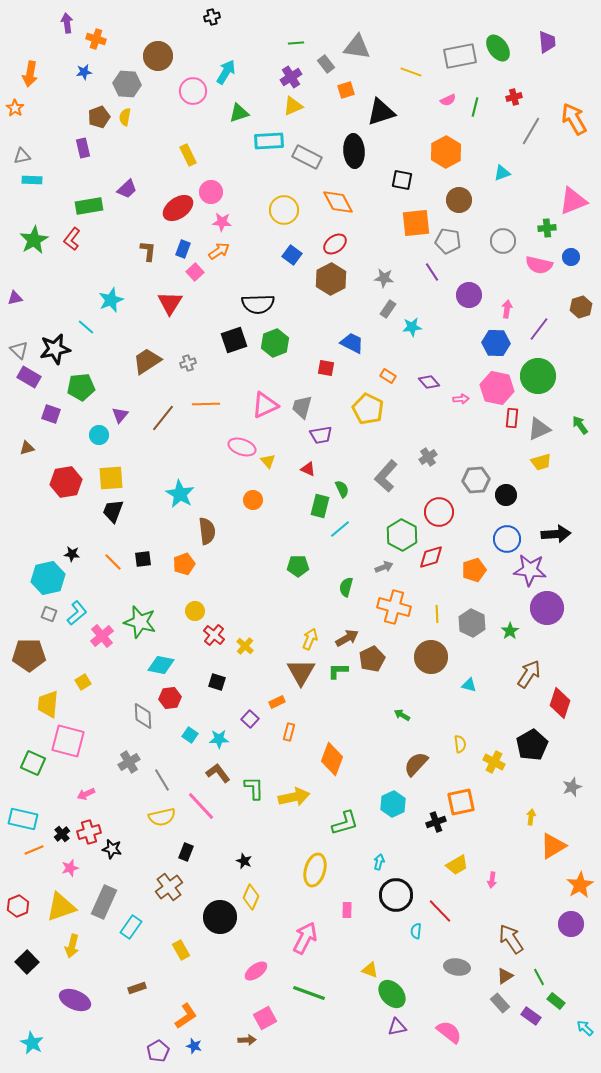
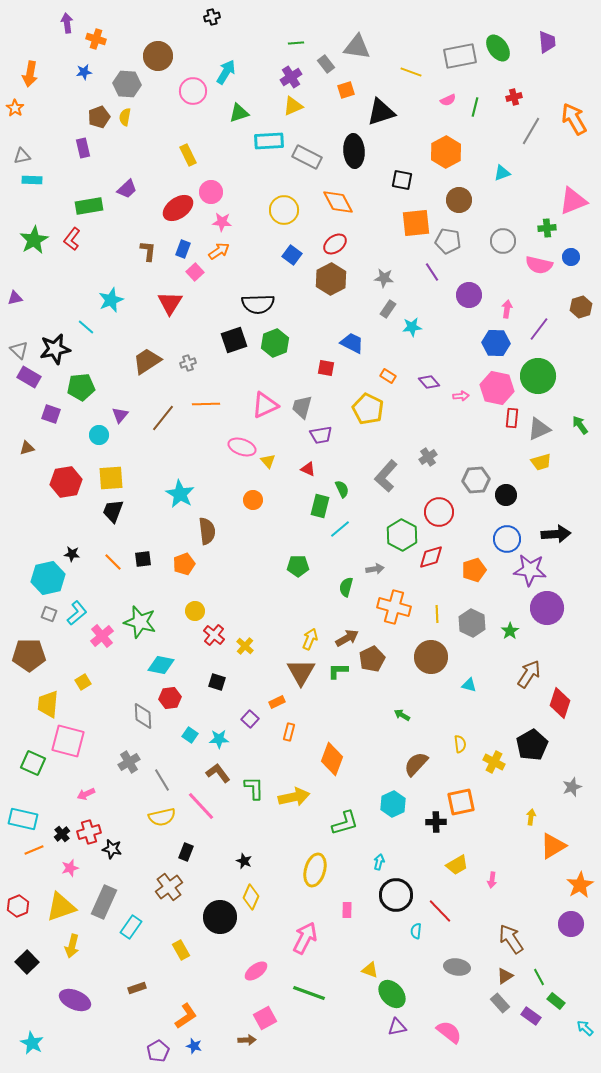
pink arrow at (461, 399): moved 3 px up
gray arrow at (384, 567): moved 9 px left, 2 px down; rotated 12 degrees clockwise
black cross at (436, 822): rotated 18 degrees clockwise
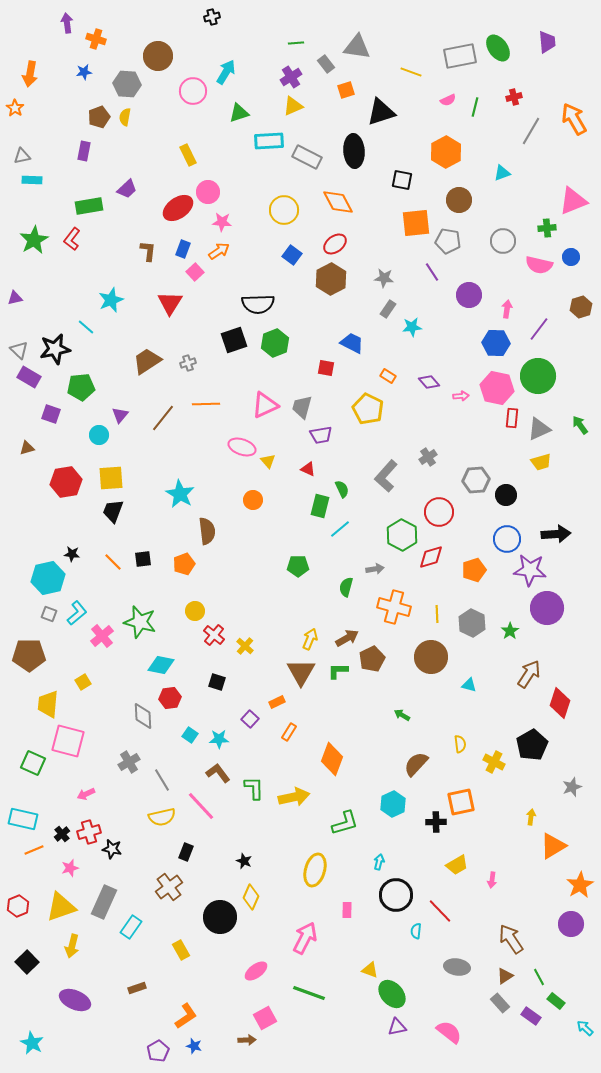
purple rectangle at (83, 148): moved 1 px right, 3 px down; rotated 24 degrees clockwise
pink circle at (211, 192): moved 3 px left
orange rectangle at (289, 732): rotated 18 degrees clockwise
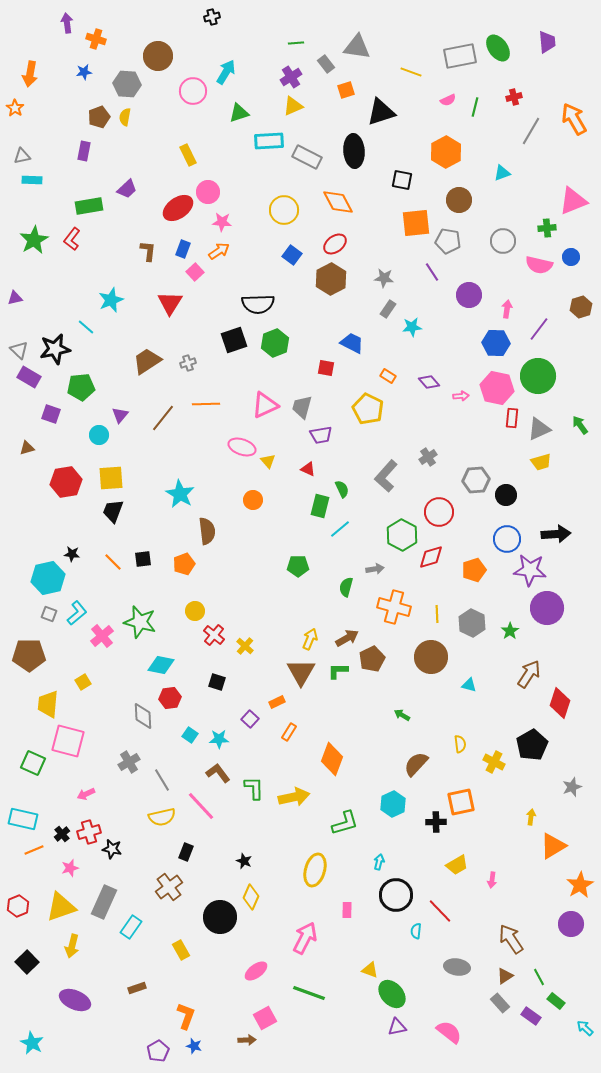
orange L-shape at (186, 1016): rotated 36 degrees counterclockwise
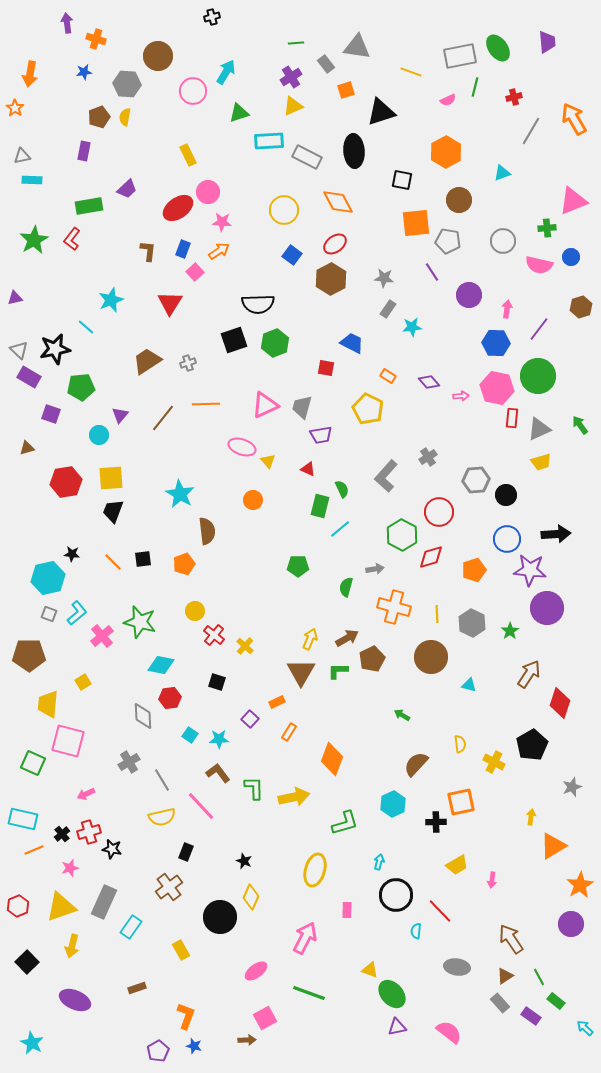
green line at (475, 107): moved 20 px up
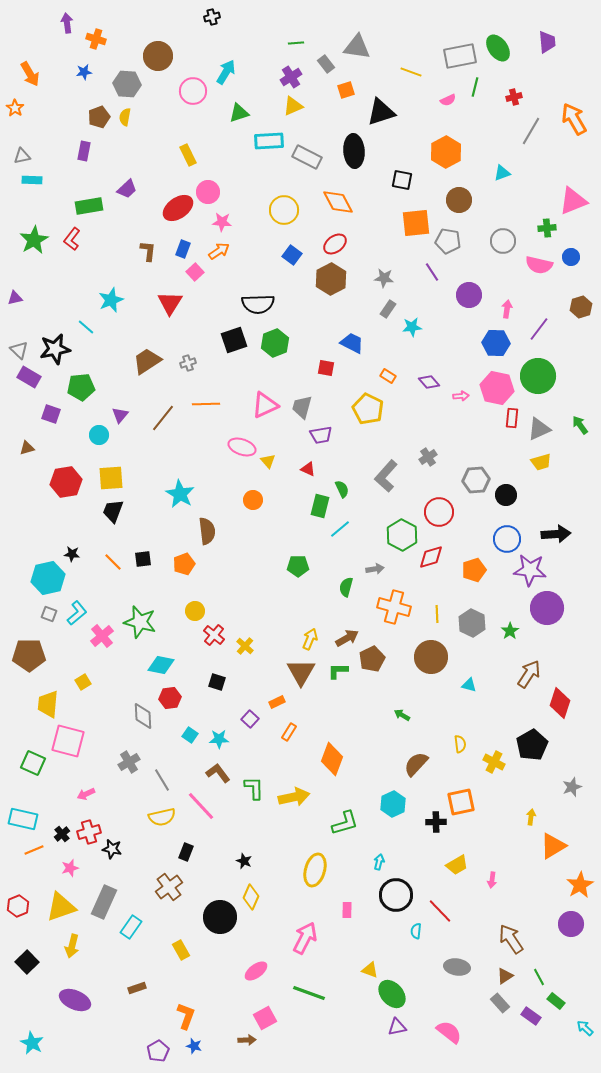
orange arrow at (30, 74): rotated 40 degrees counterclockwise
